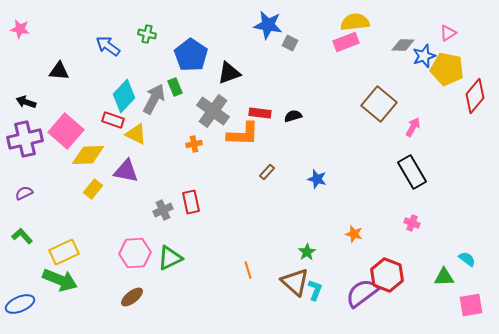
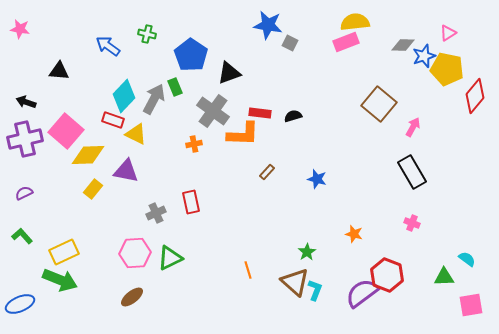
gray cross at (163, 210): moved 7 px left, 3 px down
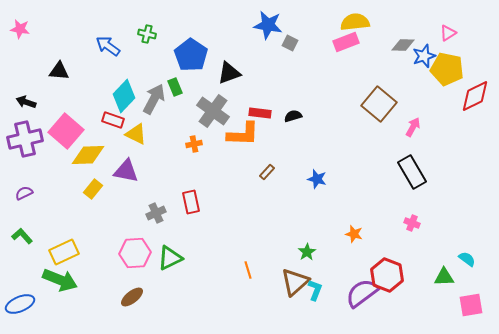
red diamond at (475, 96): rotated 24 degrees clockwise
brown triangle at (295, 282): rotated 36 degrees clockwise
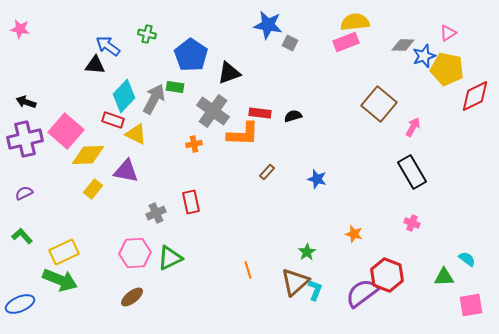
black triangle at (59, 71): moved 36 px right, 6 px up
green rectangle at (175, 87): rotated 60 degrees counterclockwise
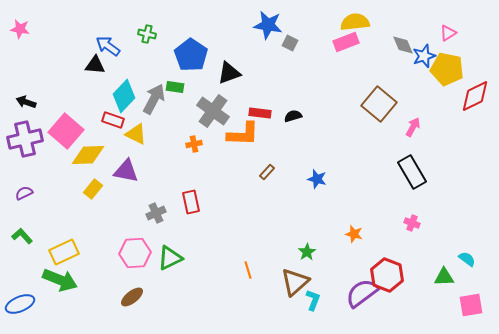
gray diamond at (403, 45): rotated 65 degrees clockwise
cyan L-shape at (315, 290): moved 2 px left, 10 px down
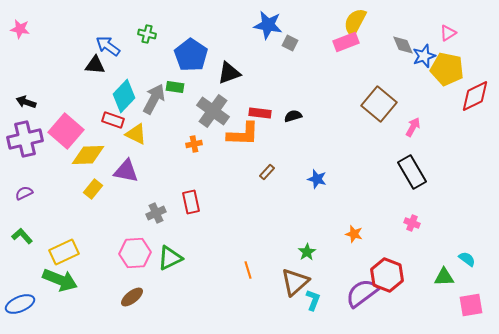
yellow semicircle at (355, 22): rotated 56 degrees counterclockwise
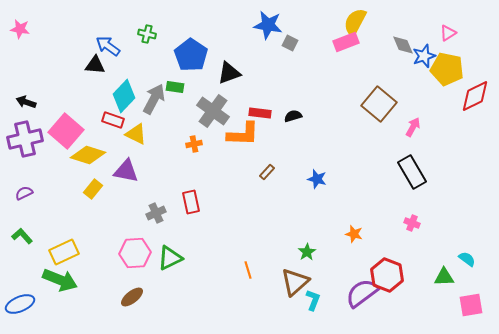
yellow diamond at (88, 155): rotated 20 degrees clockwise
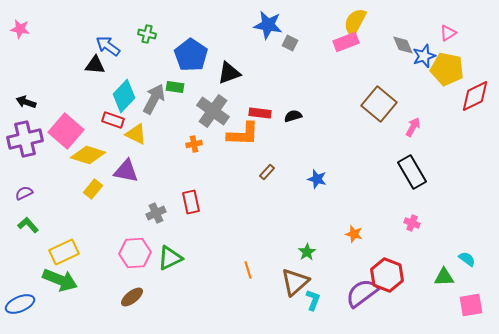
green L-shape at (22, 236): moved 6 px right, 11 px up
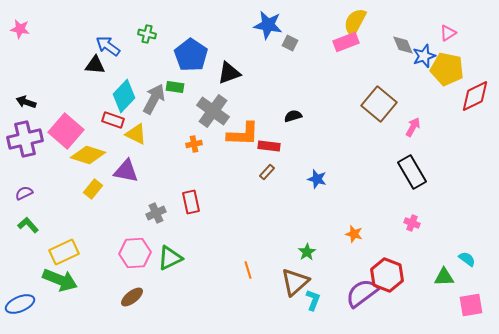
red rectangle at (260, 113): moved 9 px right, 33 px down
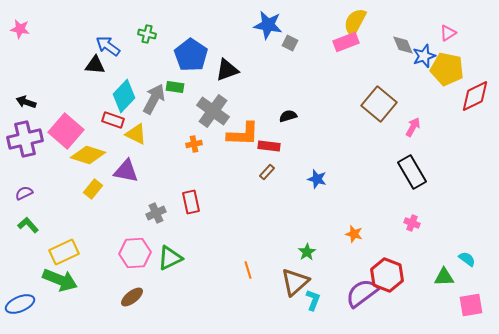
black triangle at (229, 73): moved 2 px left, 3 px up
black semicircle at (293, 116): moved 5 px left
